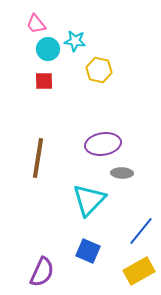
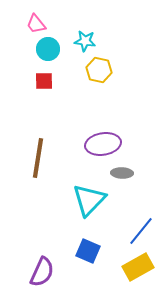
cyan star: moved 10 px right
yellow rectangle: moved 1 px left, 4 px up
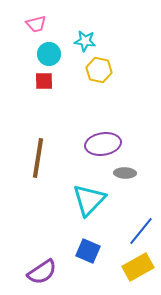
pink trapezoid: rotated 65 degrees counterclockwise
cyan circle: moved 1 px right, 5 px down
gray ellipse: moved 3 px right
purple semicircle: rotated 32 degrees clockwise
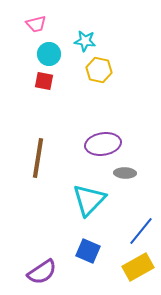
red square: rotated 12 degrees clockwise
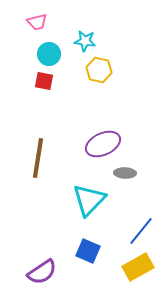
pink trapezoid: moved 1 px right, 2 px up
purple ellipse: rotated 16 degrees counterclockwise
